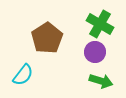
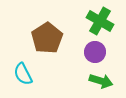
green cross: moved 3 px up
cyan semicircle: moved 1 px up; rotated 115 degrees clockwise
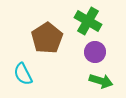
green cross: moved 12 px left
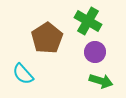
cyan semicircle: rotated 15 degrees counterclockwise
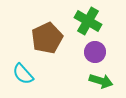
brown pentagon: rotated 8 degrees clockwise
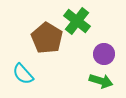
green cross: moved 11 px left; rotated 8 degrees clockwise
brown pentagon: rotated 16 degrees counterclockwise
purple circle: moved 9 px right, 2 px down
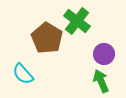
green arrow: rotated 130 degrees counterclockwise
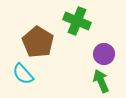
green cross: rotated 16 degrees counterclockwise
brown pentagon: moved 9 px left, 4 px down
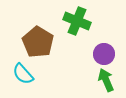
green arrow: moved 5 px right, 1 px up
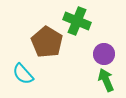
brown pentagon: moved 9 px right
